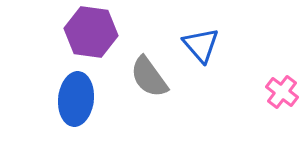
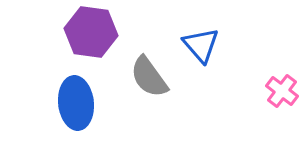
pink cross: moved 1 px up
blue ellipse: moved 4 px down; rotated 12 degrees counterclockwise
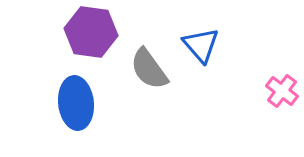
gray semicircle: moved 8 px up
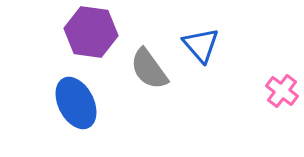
blue ellipse: rotated 21 degrees counterclockwise
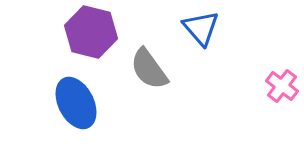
purple hexagon: rotated 6 degrees clockwise
blue triangle: moved 17 px up
pink cross: moved 5 px up
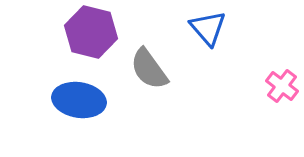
blue triangle: moved 7 px right
blue ellipse: moved 3 px right, 3 px up; rotated 54 degrees counterclockwise
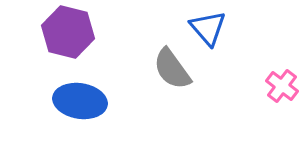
purple hexagon: moved 23 px left
gray semicircle: moved 23 px right
blue ellipse: moved 1 px right, 1 px down
